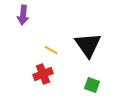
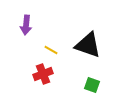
purple arrow: moved 3 px right, 10 px down
black triangle: rotated 36 degrees counterclockwise
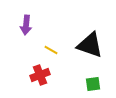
black triangle: moved 2 px right
red cross: moved 3 px left, 1 px down
green square: moved 1 px right, 1 px up; rotated 28 degrees counterclockwise
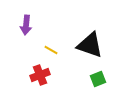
green square: moved 5 px right, 5 px up; rotated 14 degrees counterclockwise
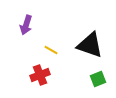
purple arrow: rotated 12 degrees clockwise
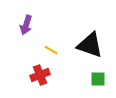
green square: rotated 21 degrees clockwise
